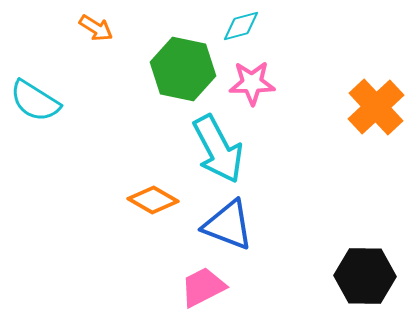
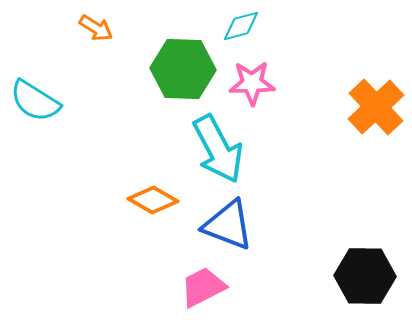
green hexagon: rotated 10 degrees counterclockwise
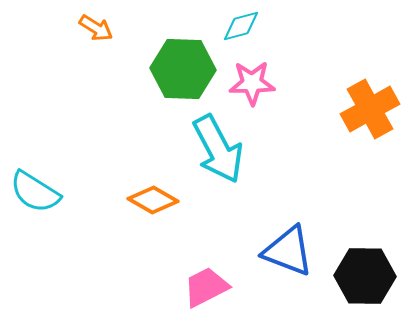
cyan semicircle: moved 91 px down
orange cross: moved 6 px left, 2 px down; rotated 14 degrees clockwise
blue triangle: moved 60 px right, 26 px down
pink trapezoid: moved 3 px right
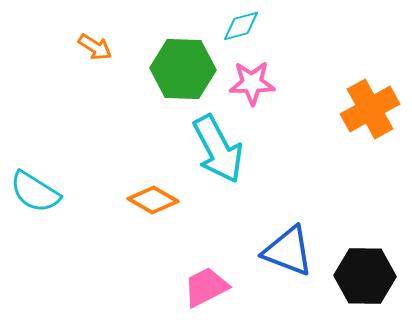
orange arrow: moved 1 px left, 19 px down
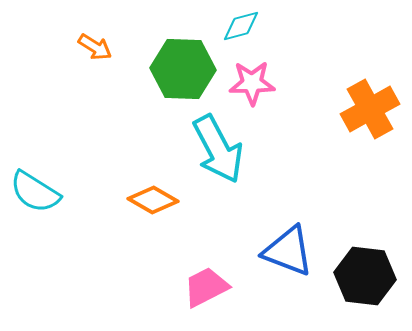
black hexagon: rotated 6 degrees clockwise
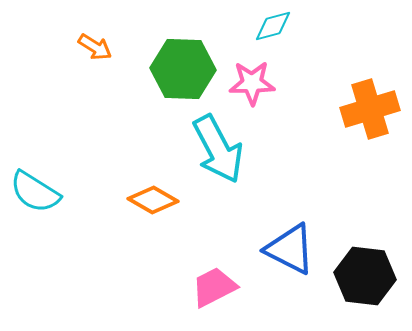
cyan diamond: moved 32 px right
orange cross: rotated 12 degrees clockwise
blue triangle: moved 2 px right, 2 px up; rotated 6 degrees clockwise
pink trapezoid: moved 8 px right
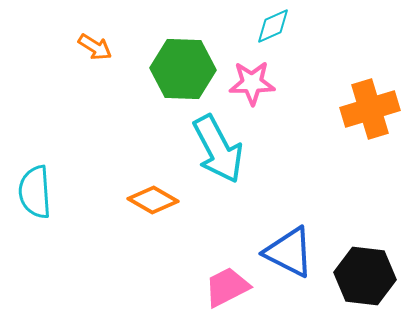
cyan diamond: rotated 9 degrees counterclockwise
cyan semicircle: rotated 54 degrees clockwise
blue triangle: moved 1 px left, 3 px down
pink trapezoid: moved 13 px right
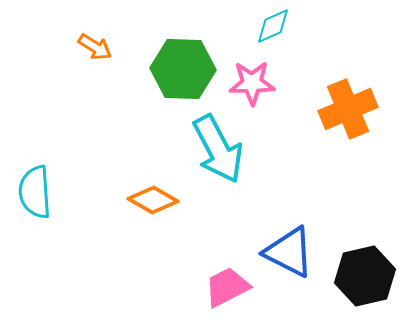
orange cross: moved 22 px left; rotated 6 degrees counterclockwise
black hexagon: rotated 20 degrees counterclockwise
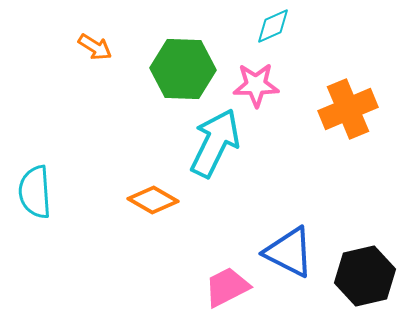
pink star: moved 4 px right, 2 px down
cyan arrow: moved 3 px left, 6 px up; rotated 126 degrees counterclockwise
